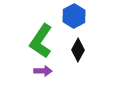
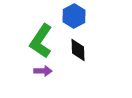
black diamond: rotated 30 degrees counterclockwise
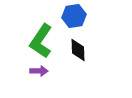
blue hexagon: rotated 20 degrees clockwise
purple arrow: moved 4 px left
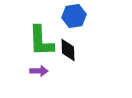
green L-shape: rotated 36 degrees counterclockwise
black diamond: moved 10 px left
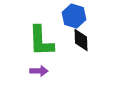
blue hexagon: rotated 25 degrees clockwise
black diamond: moved 13 px right, 10 px up
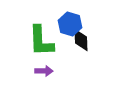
blue hexagon: moved 4 px left, 8 px down
purple arrow: moved 5 px right
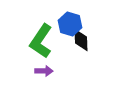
green L-shape: rotated 36 degrees clockwise
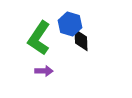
green L-shape: moved 2 px left, 3 px up
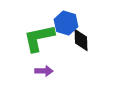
blue hexagon: moved 4 px left, 1 px up
green L-shape: rotated 44 degrees clockwise
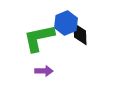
blue hexagon: rotated 20 degrees clockwise
black diamond: moved 1 px left, 6 px up
